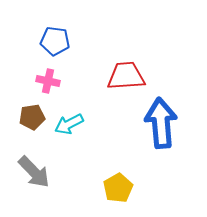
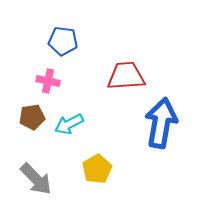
blue pentagon: moved 8 px right
blue arrow: rotated 15 degrees clockwise
gray arrow: moved 2 px right, 7 px down
yellow pentagon: moved 21 px left, 19 px up
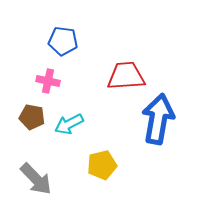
brown pentagon: rotated 20 degrees clockwise
blue arrow: moved 3 px left, 4 px up
yellow pentagon: moved 5 px right, 4 px up; rotated 16 degrees clockwise
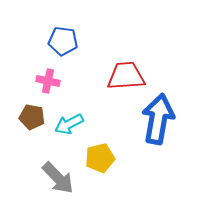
yellow pentagon: moved 2 px left, 7 px up
gray arrow: moved 22 px right, 1 px up
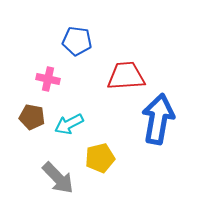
blue pentagon: moved 14 px right
pink cross: moved 2 px up
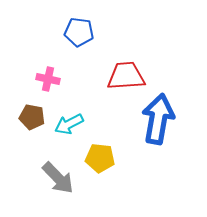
blue pentagon: moved 2 px right, 9 px up
yellow pentagon: rotated 20 degrees clockwise
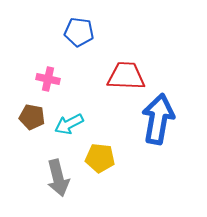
red trapezoid: rotated 6 degrees clockwise
gray arrow: rotated 30 degrees clockwise
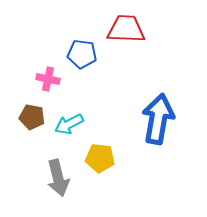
blue pentagon: moved 3 px right, 22 px down
red trapezoid: moved 47 px up
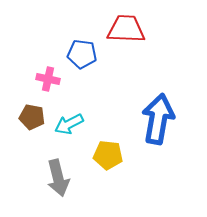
yellow pentagon: moved 8 px right, 3 px up
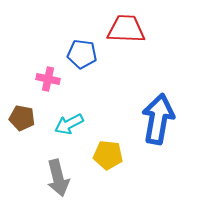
brown pentagon: moved 10 px left, 1 px down
